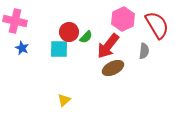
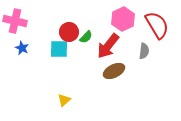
brown ellipse: moved 1 px right, 3 px down
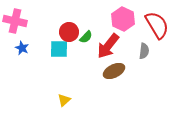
pink hexagon: rotated 10 degrees counterclockwise
